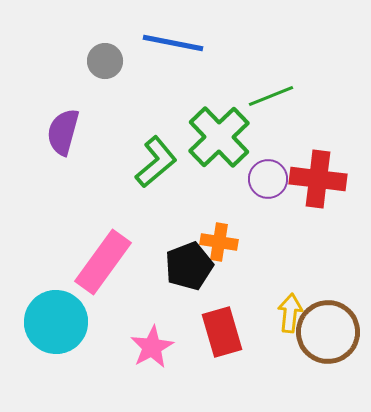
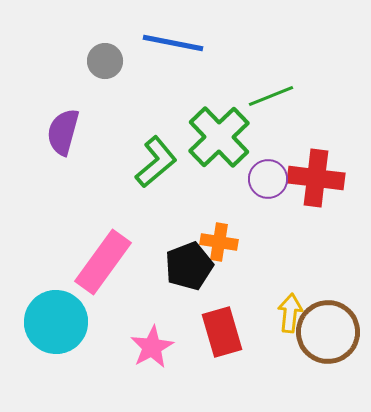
red cross: moved 2 px left, 1 px up
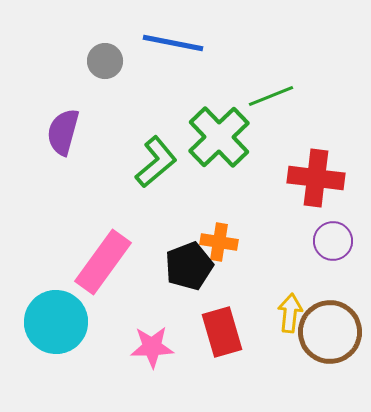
purple circle: moved 65 px right, 62 px down
brown circle: moved 2 px right
pink star: rotated 27 degrees clockwise
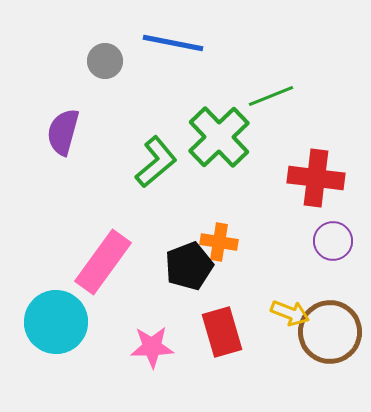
yellow arrow: rotated 105 degrees clockwise
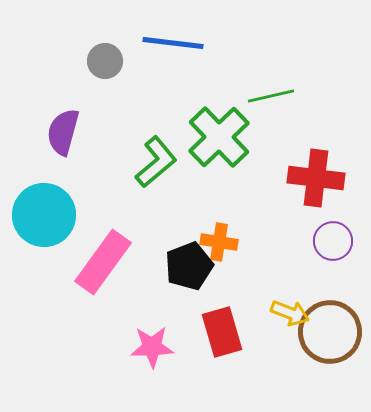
blue line: rotated 4 degrees counterclockwise
green line: rotated 9 degrees clockwise
cyan circle: moved 12 px left, 107 px up
